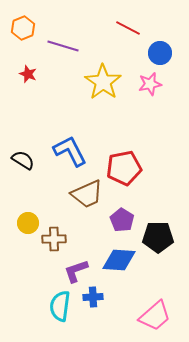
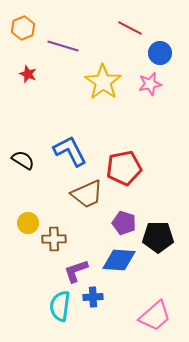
red line: moved 2 px right
purple pentagon: moved 2 px right, 3 px down; rotated 15 degrees counterclockwise
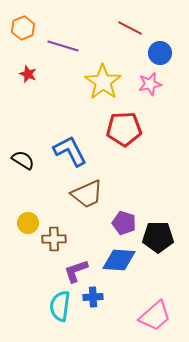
red pentagon: moved 39 px up; rotated 8 degrees clockwise
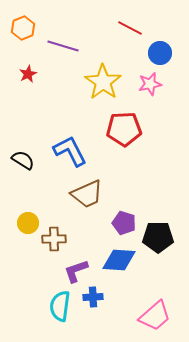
red star: rotated 24 degrees clockwise
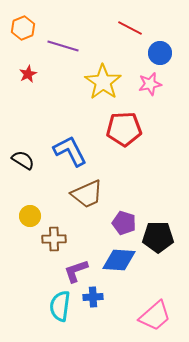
yellow circle: moved 2 px right, 7 px up
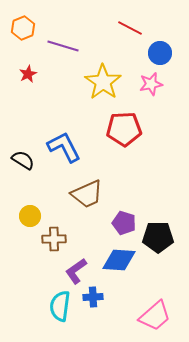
pink star: moved 1 px right
blue L-shape: moved 6 px left, 4 px up
purple L-shape: rotated 16 degrees counterclockwise
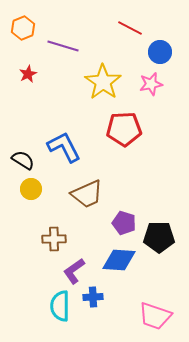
blue circle: moved 1 px up
yellow circle: moved 1 px right, 27 px up
black pentagon: moved 1 px right
purple L-shape: moved 2 px left
cyan semicircle: rotated 8 degrees counterclockwise
pink trapezoid: rotated 60 degrees clockwise
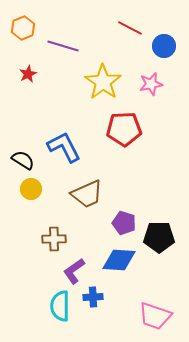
blue circle: moved 4 px right, 6 px up
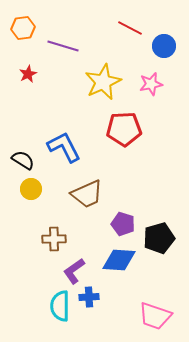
orange hexagon: rotated 15 degrees clockwise
yellow star: rotated 12 degrees clockwise
purple pentagon: moved 1 px left, 1 px down
black pentagon: moved 1 px down; rotated 16 degrees counterclockwise
blue cross: moved 4 px left
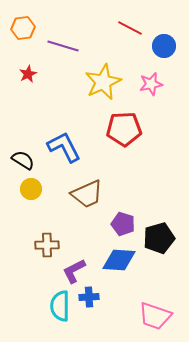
brown cross: moved 7 px left, 6 px down
purple L-shape: rotated 8 degrees clockwise
